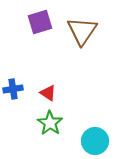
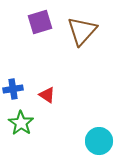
brown triangle: rotated 8 degrees clockwise
red triangle: moved 1 px left, 2 px down
green star: moved 29 px left
cyan circle: moved 4 px right
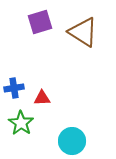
brown triangle: moved 1 px right, 1 px down; rotated 40 degrees counterclockwise
blue cross: moved 1 px right, 1 px up
red triangle: moved 5 px left, 3 px down; rotated 36 degrees counterclockwise
cyan circle: moved 27 px left
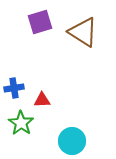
red triangle: moved 2 px down
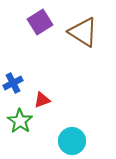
purple square: rotated 15 degrees counterclockwise
blue cross: moved 1 px left, 5 px up; rotated 18 degrees counterclockwise
red triangle: rotated 18 degrees counterclockwise
green star: moved 1 px left, 2 px up
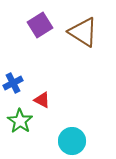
purple square: moved 3 px down
red triangle: rotated 48 degrees clockwise
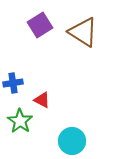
blue cross: rotated 18 degrees clockwise
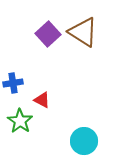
purple square: moved 8 px right, 9 px down; rotated 10 degrees counterclockwise
cyan circle: moved 12 px right
